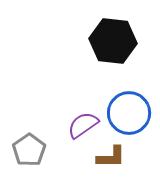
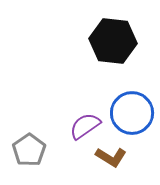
blue circle: moved 3 px right
purple semicircle: moved 2 px right, 1 px down
brown L-shape: rotated 32 degrees clockwise
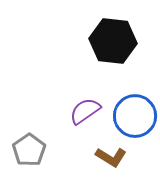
blue circle: moved 3 px right, 3 px down
purple semicircle: moved 15 px up
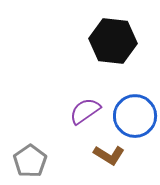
gray pentagon: moved 1 px right, 11 px down
brown L-shape: moved 2 px left, 2 px up
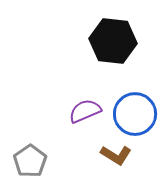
purple semicircle: rotated 12 degrees clockwise
blue circle: moved 2 px up
brown L-shape: moved 7 px right
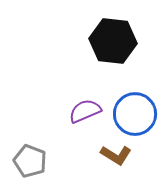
gray pentagon: rotated 16 degrees counterclockwise
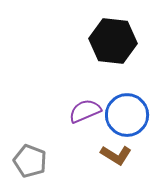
blue circle: moved 8 px left, 1 px down
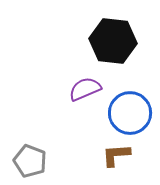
purple semicircle: moved 22 px up
blue circle: moved 3 px right, 2 px up
brown L-shape: rotated 144 degrees clockwise
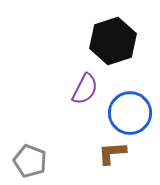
black hexagon: rotated 24 degrees counterclockwise
purple semicircle: rotated 140 degrees clockwise
brown L-shape: moved 4 px left, 2 px up
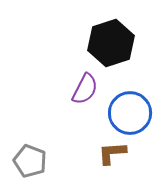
black hexagon: moved 2 px left, 2 px down
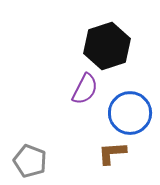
black hexagon: moved 4 px left, 3 px down
